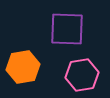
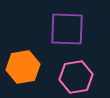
pink hexagon: moved 6 px left, 2 px down
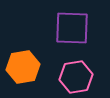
purple square: moved 5 px right, 1 px up
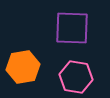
pink hexagon: rotated 20 degrees clockwise
